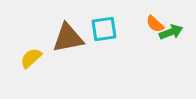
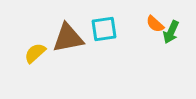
green arrow: rotated 135 degrees clockwise
yellow semicircle: moved 4 px right, 5 px up
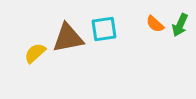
green arrow: moved 9 px right, 7 px up
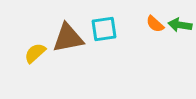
green arrow: rotated 75 degrees clockwise
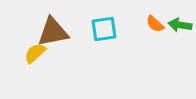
brown triangle: moved 15 px left, 6 px up
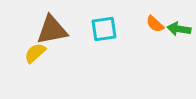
green arrow: moved 1 px left, 4 px down
brown triangle: moved 1 px left, 2 px up
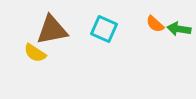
cyan square: rotated 32 degrees clockwise
yellow semicircle: rotated 105 degrees counterclockwise
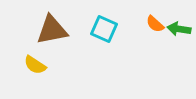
yellow semicircle: moved 12 px down
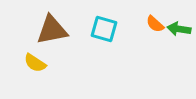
cyan square: rotated 8 degrees counterclockwise
yellow semicircle: moved 2 px up
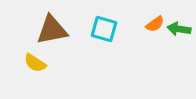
orange semicircle: rotated 78 degrees counterclockwise
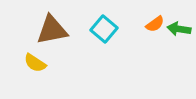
cyan square: rotated 24 degrees clockwise
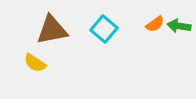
green arrow: moved 3 px up
